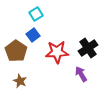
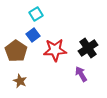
red star: moved 2 px left, 2 px up
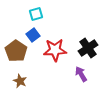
cyan square: rotated 16 degrees clockwise
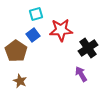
red star: moved 6 px right, 20 px up
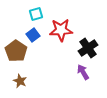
purple arrow: moved 2 px right, 2 px up
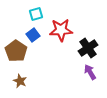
purple arrow: moved 7 px right
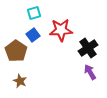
cyan square: moved 2 px left, 1 px up
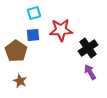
blue square: rotated 32 degrees clockwise
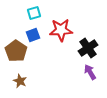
blue square: rotated 16 degrees counterclockwise
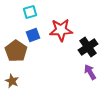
cyan square: moved 4 px left, 1 px up
black cross: moved 1 px up
brown star: moved 8 px left
